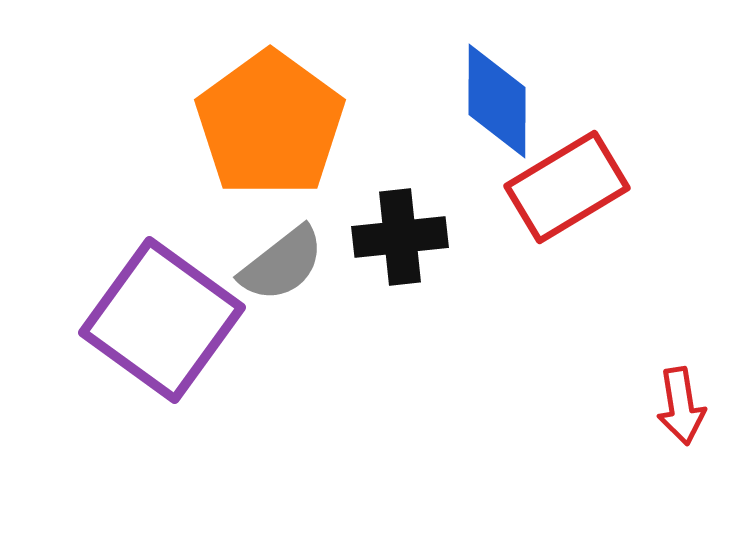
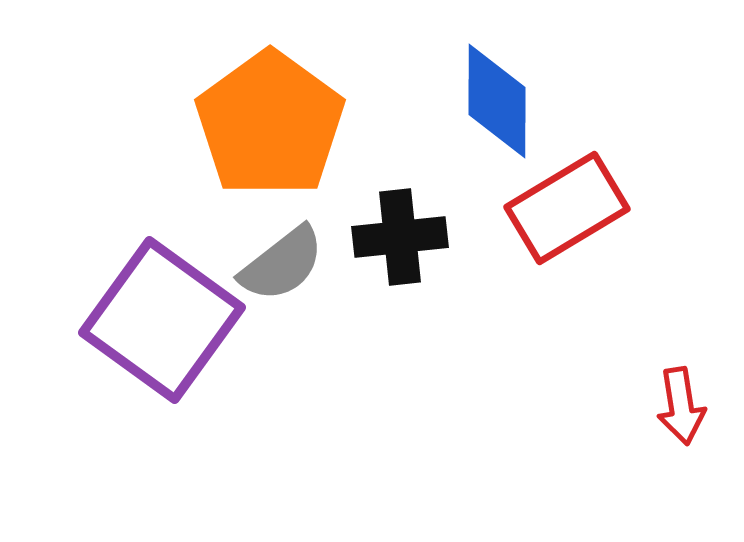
red rectangle: moved 21 px down
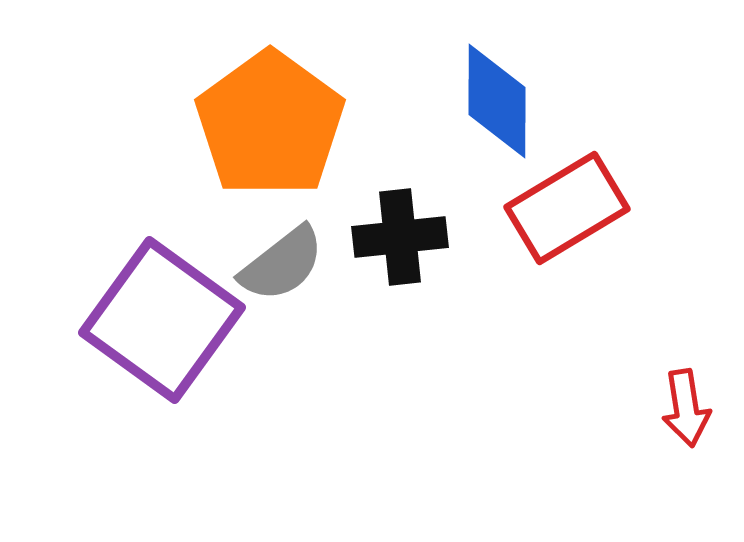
red arrow: moved 5 px right, 2 px down
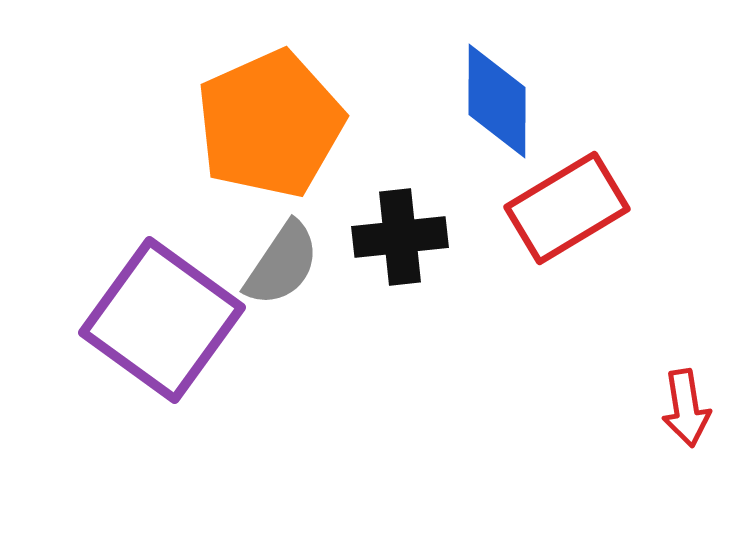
orange pentagon: rotated 12 degrees clockwise
gray semicircle: rotated 18 degrees counterclockwise
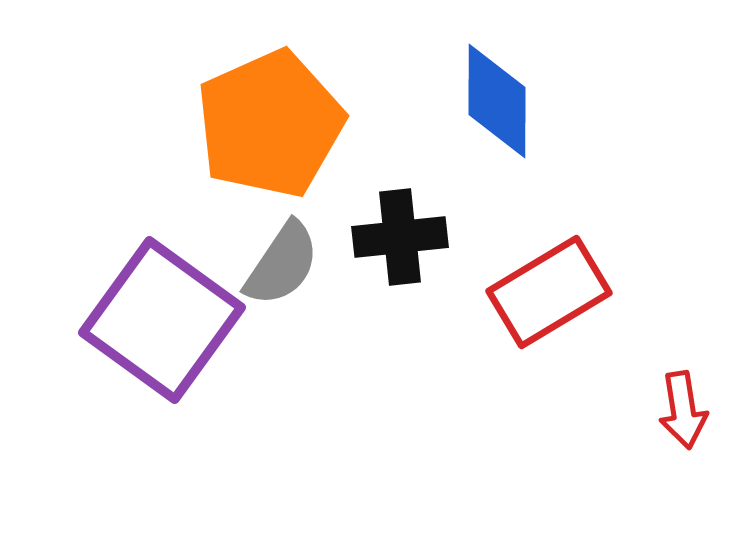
red rectangle: moved 18 px left, 84 px down
red arrow: moved 3 px left, 2 px down
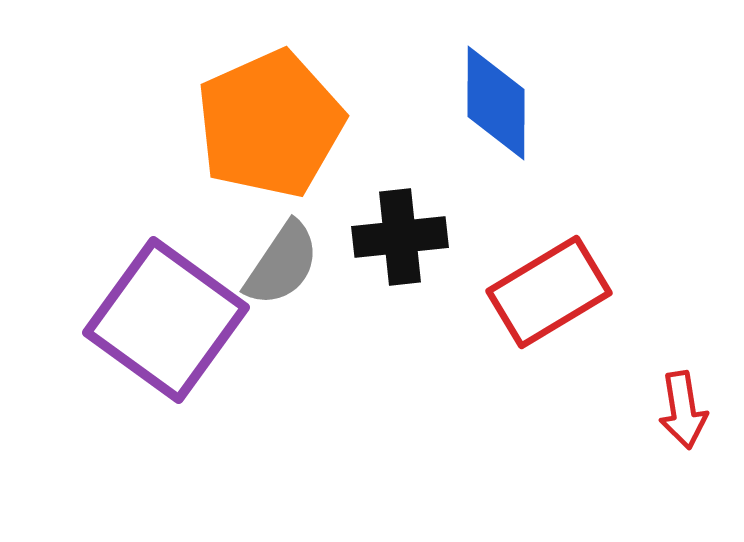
blue diamond: moved 1 px left, 2 px down
purple square: moved 4 px right
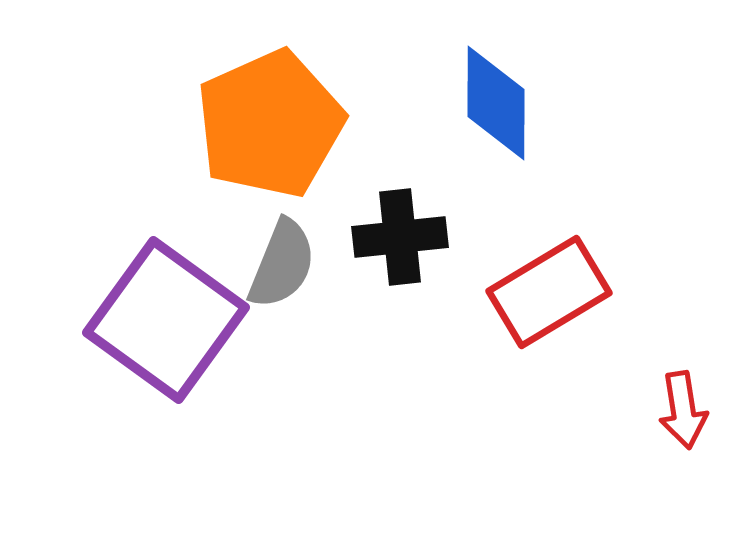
gray semicircle: rotated 12 degrees counterclockwise
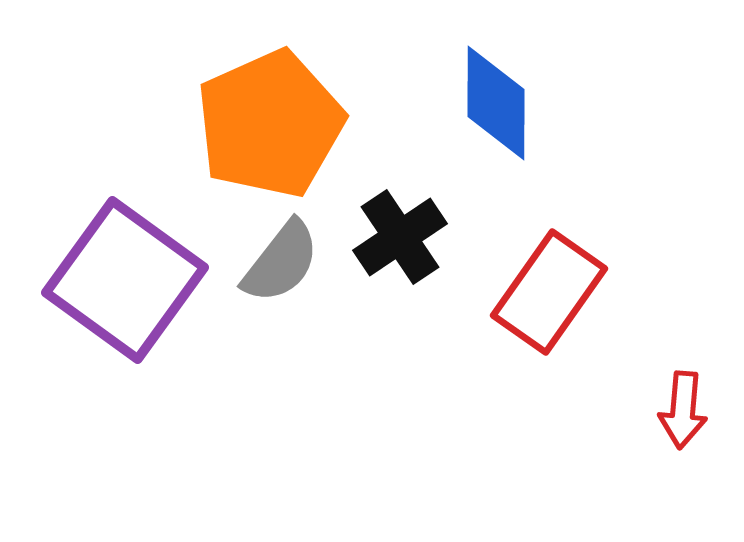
black cross: rotated 28 degrees counterclockwise
gray semicircle: moved 1 px left, 2 px up; rotated 16 degrees clockwise
red rectangle: rotated 24 degrees counterclockwise
purple square: moved 41 px left, 40 px up
red arrow: rotated 14 degrees clockwise
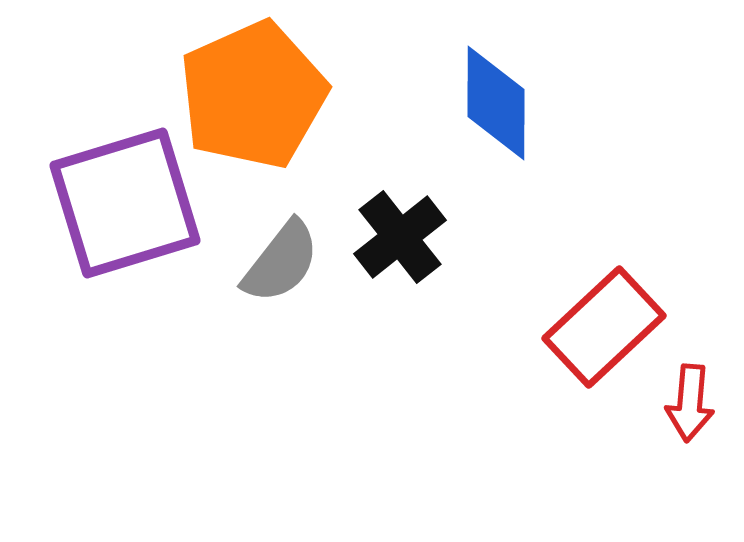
orange pentagon: moved 17 px left, 29 px up
black cross: rotated 4 degrees counterclockwise
purple square: moved 77 px up; rotated 37 degrees clockwise
red rectangle: moved 55 px right, 35 px down; rotated 12 degrees clockwise
red arrow: moved 7 px right, 7 px up
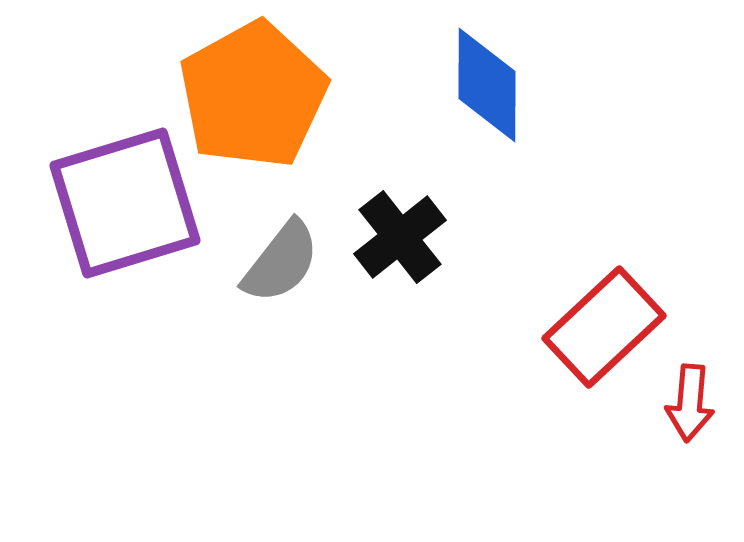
orange pentagon: rotated 5 degrees counterclockwise
blue diamond: moved 9 px left, 18 px up
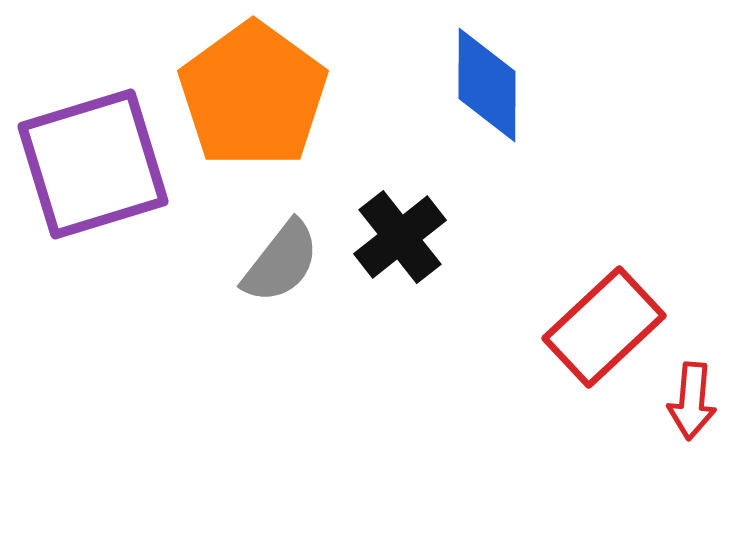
orange pentagon: rotated 7 degrees counterclockwise
purple square: moved 32 px left, 39 px up
red arrow: moved 2 px right, 2 px up
